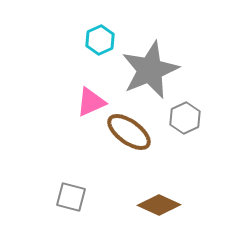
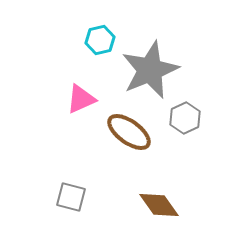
cyan hexagon: rotated 12 degrees clockwise
pink triangle: moved 10 px left, 3 px up
brown diamond: rotated 30 degrees clockwise
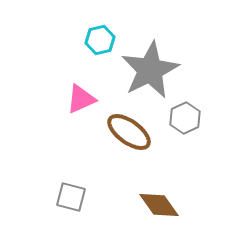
gray star: rotated 4 degrees counterclockwise
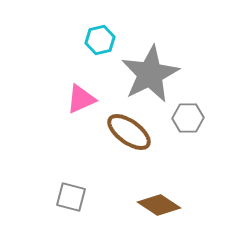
gray star: moved 4 px down
gray hexagon: moved 3 px right; rotated 24 degrees clockwise
brown diamond: rotated 21 degrees counterclockwise
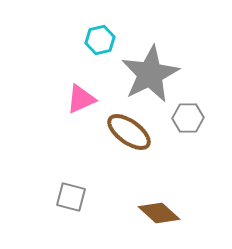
brown diamond: moved 8 px down; rotated 9 degrees clockwise
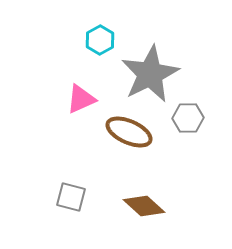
cyan hexagon: rotated 16 degrees counterclockwise
brown ellipse: rotated 12 degrees counterclockwise
brown diamond: moved 15 px left, 7 px up
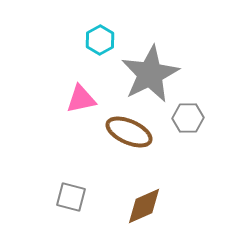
pink triangle: rotated 12 degrees clockwise
brown diamond: rotated 66 degrees counterclockwise
